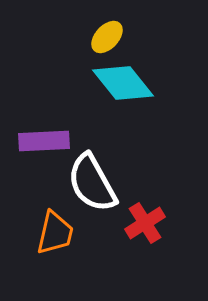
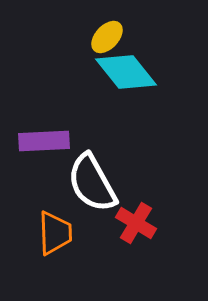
cyan diamond: moved 3 px right, 11 px up
red cross: moved 9 px left; rotated 27 degrees counterclockwise
orange trapezoid: rotated 15 degrees counterclockwise
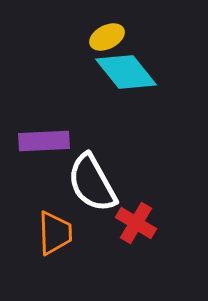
yellow ellipse: rotated 20 degrees clockwise
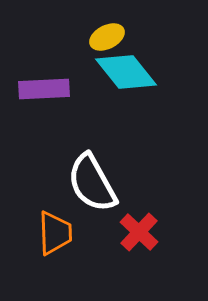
purple rectangle: moved 52 px up
red cross: moved 3 px right, 9 px down; rotated 12 degrees clockwise
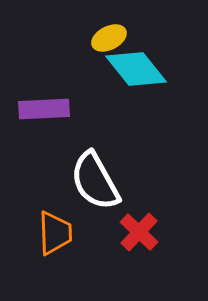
yellow ellipse: moved 2 px right, 1 px down
cyan diamond: moved 10 px right, 3 px up
purple rectangle: moved 20 px down
white semicircle: moved 3 px right, 2 px up
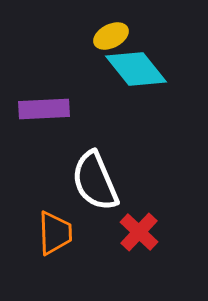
yellow ellipse: moved 2 px right, 2 px up
white semicircle: rotated 6 degrees clockwise
